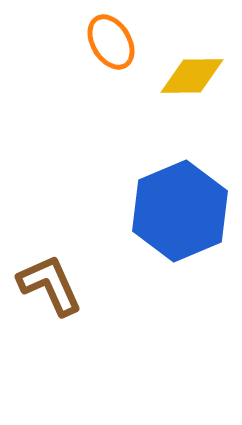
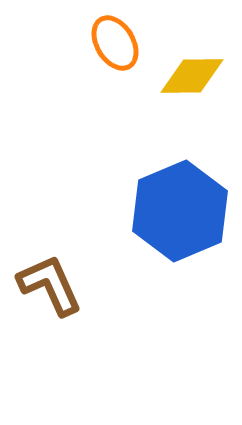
orange ellipse: moved 4 px right, 1 px down
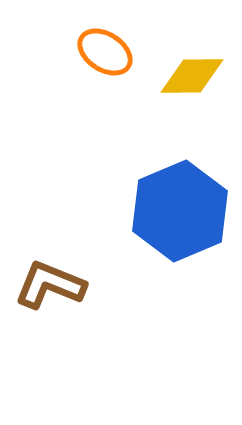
orange ellipse: moved 10 px left, 9 px down; rotated 26 degrees counterclockwise
brown L-shape: rotated 44 degrees counterclockwise
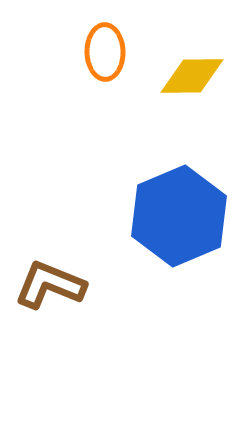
orange ellipse: rotated 56 degrees clockwise
blue hexagon: moved 1 px left, 5 px down
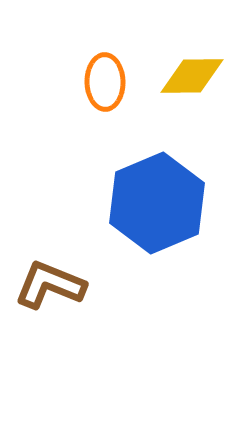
orange ellipse: moved 30 px down
blue hexagon: moved 22 px left, 13 px up
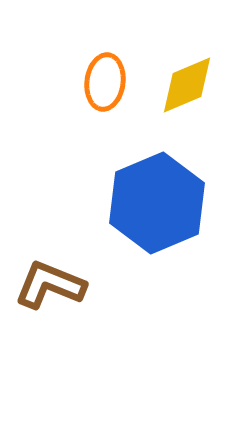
yellow diamond: moved 5 px left, 9 px down; rotated 22 degrees counterclockwise
orange ellipse: rotated 8 degrees clockwise
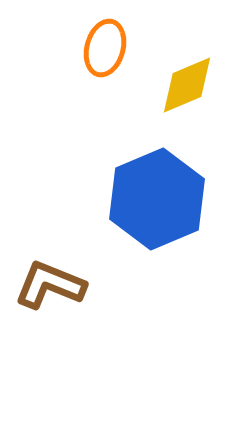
orange ellipse: moved 34 px up; rotated 8 degrees clockwise
blue hexagon: moved 4 px up
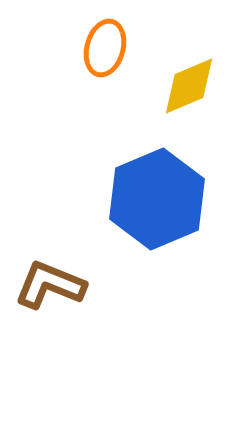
yellow diamond: moved 2 px right, 1 px down
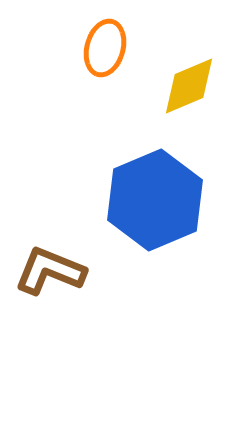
blue hexagon: moved 2 px left, 1 px down
brown L-shape: moved 14 px up
